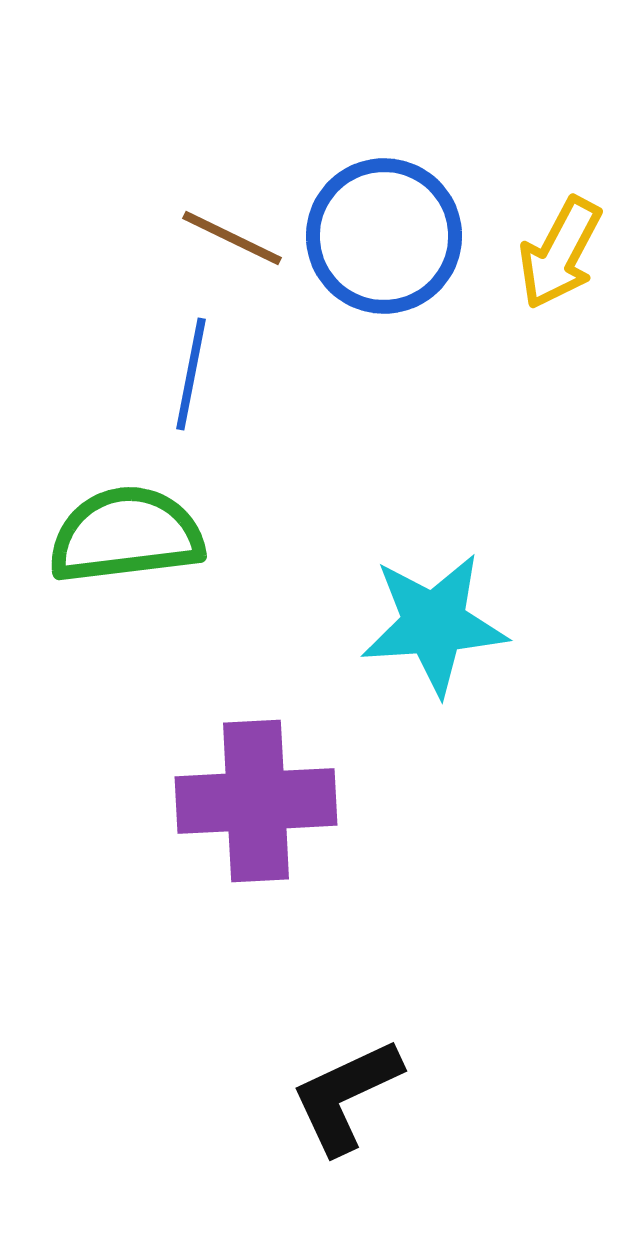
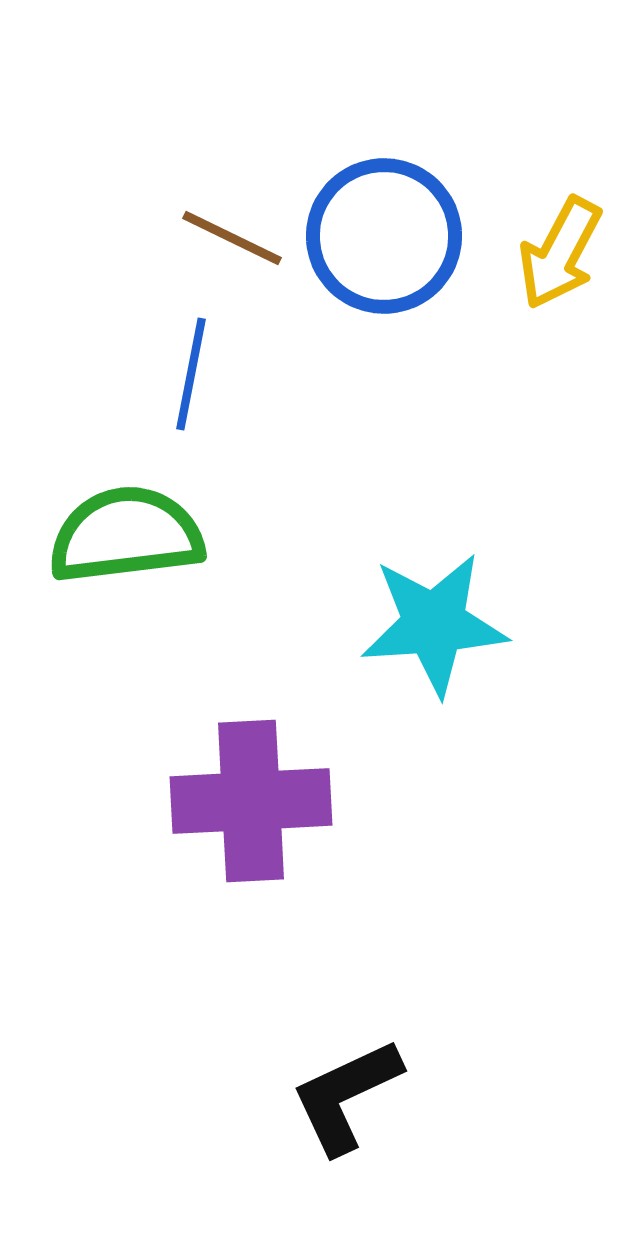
purple cross: moved 5 px left
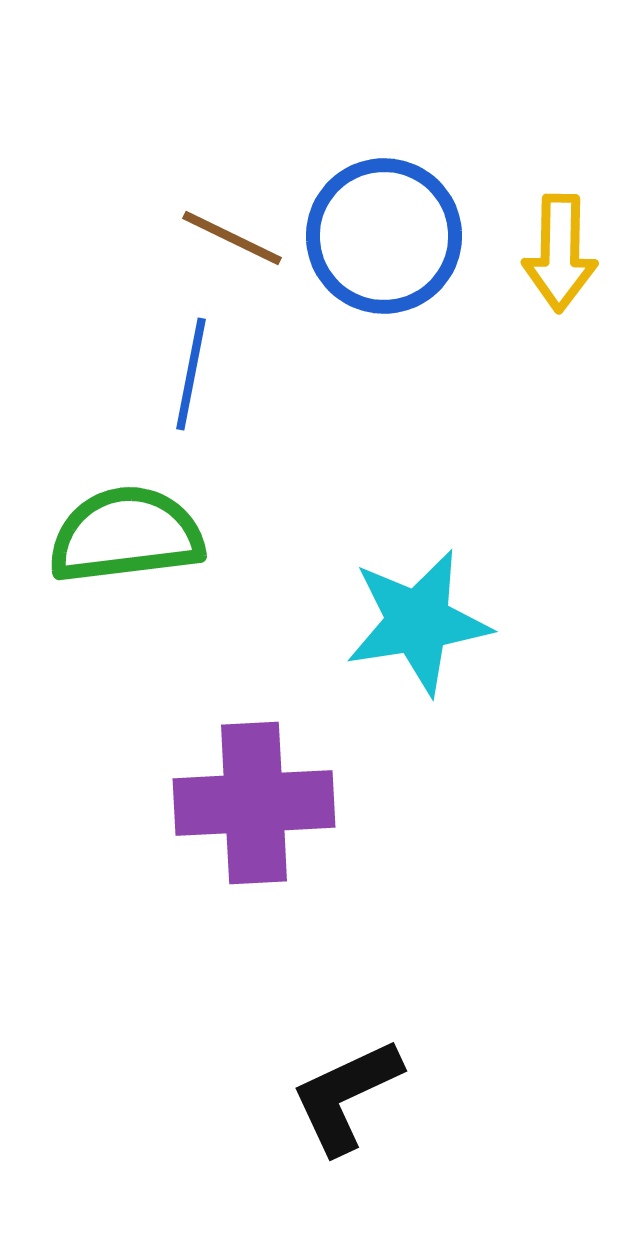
yellow arrow: rotated 27 degrees counterclockwise
cyan star: moved 16 px left, 2 px up; rotated 5 degrees counterclockwise
purple cross: moved 3 px right, 2 px down
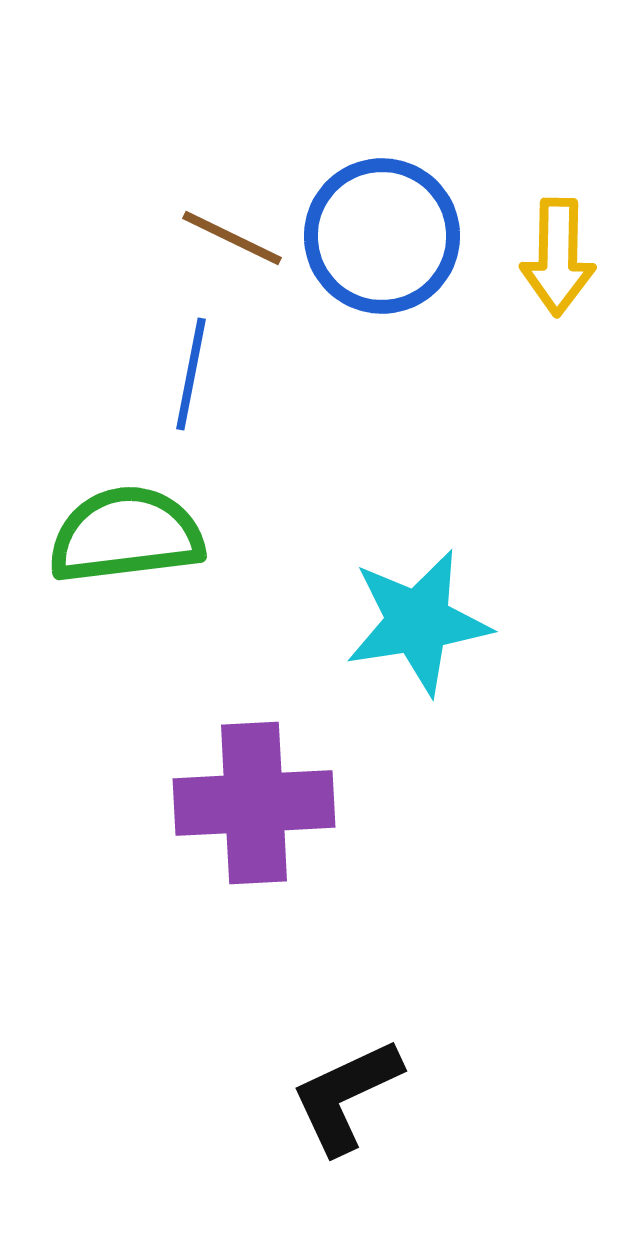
blue circle: moved 2 px left
yellow arrow: moved 2 px left, 4 px down
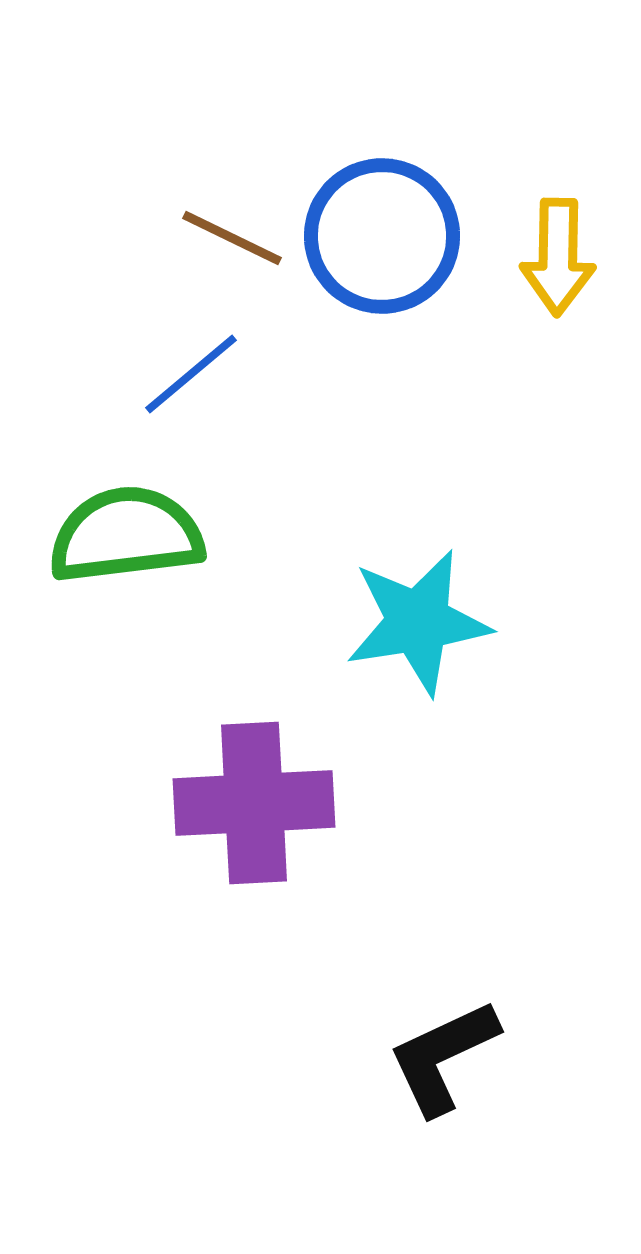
blue line: rotated 39 degrees clockwise
black L-shape: moved 97 px right, 39 px up
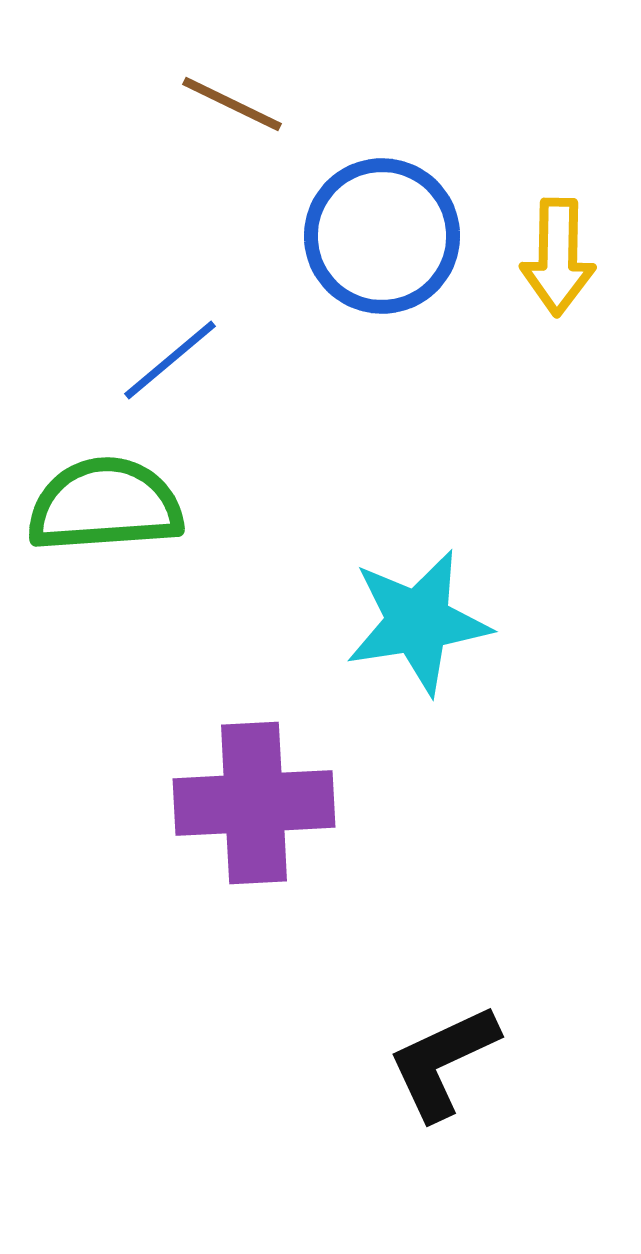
brown line: moved 134 px up
blue line: moved 21 px left, 14 px up
green semicircle: moved 21 px left, 30 px up; rotated 3 degrees clockwise
black L-shape: moved 5 px down
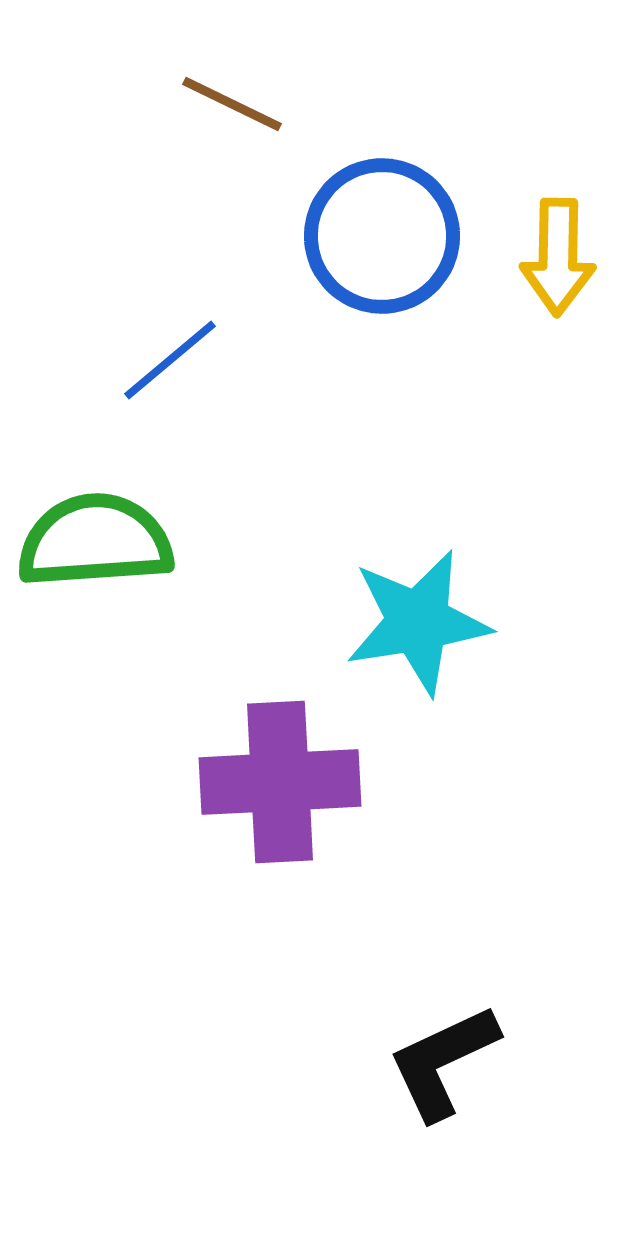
green semicircle: moved 10 px left, 36 px down
purple cross: moved 26 px right, 21 px up
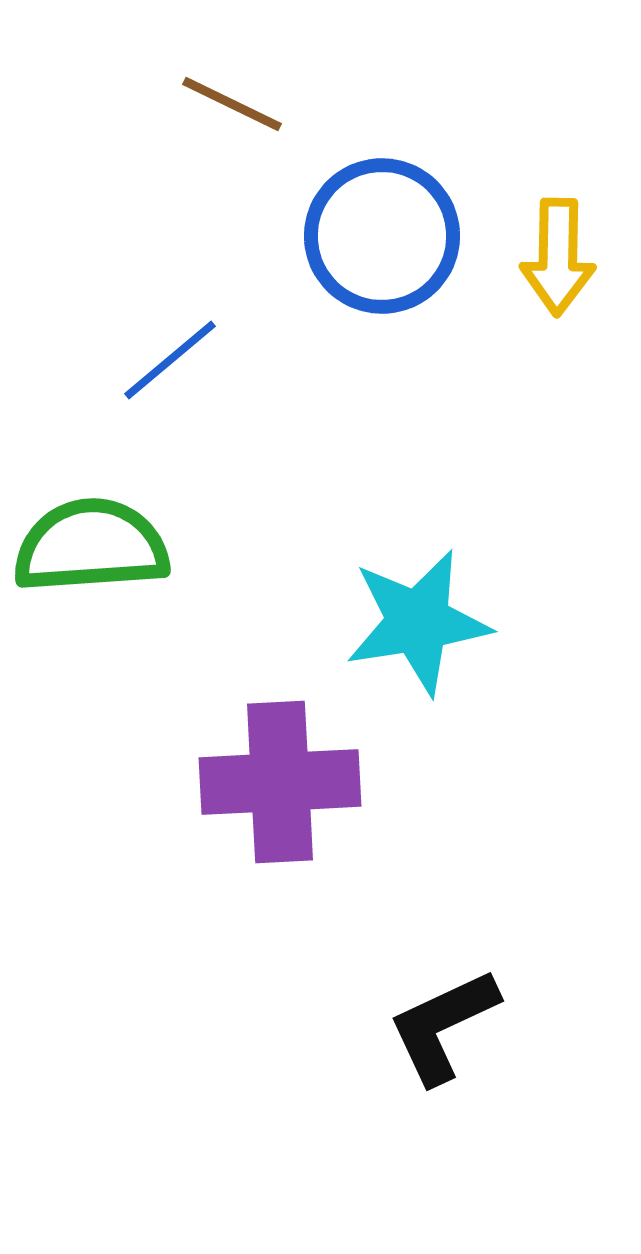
green semicircle: moved 4 px left, 5 px down
black L-shape: moved 36 px up
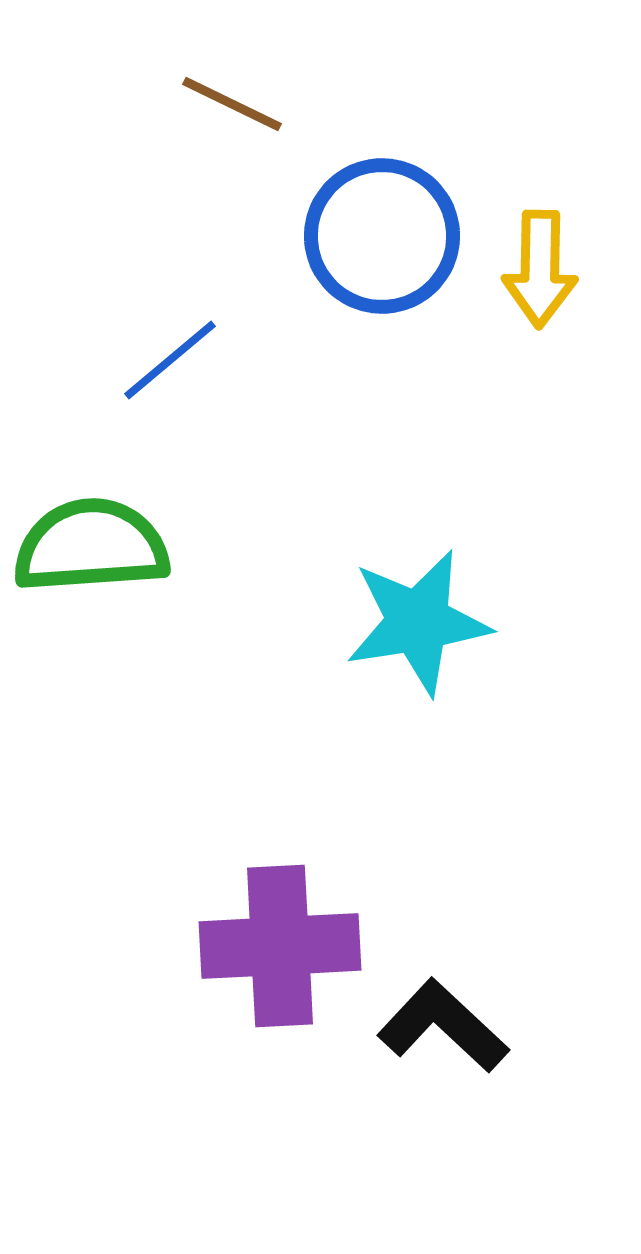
yellow arrow: moved 18 px left, 12 px down
purple cross: moved 164 px down
black L-shape: rotated 68 degrees clockwise
